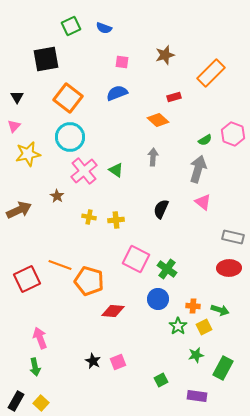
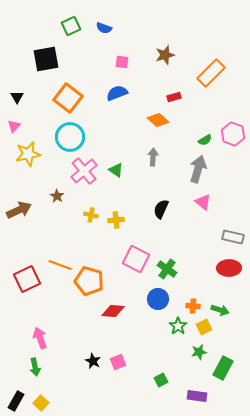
yellow cross at (89, 217): moved 2 px right, 2 px up
green star at (196, 355): moved 3 px right, 3 px up
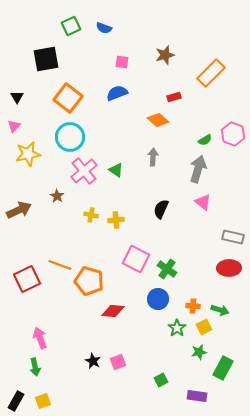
green star at (178, 326): moved 1 px left, 2 px down
yellow square at (41, 403): moved 2 px right, 2 px up; rotated 28 degrees clockwise
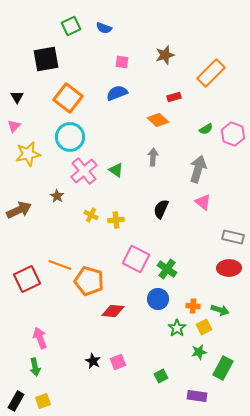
green semicircle at (205, 140): moved 1 px right, 11 px up
yellow cross at (91, 215): rotated 16 degrees clockwise
green square at (161, 380): moved 4 px up
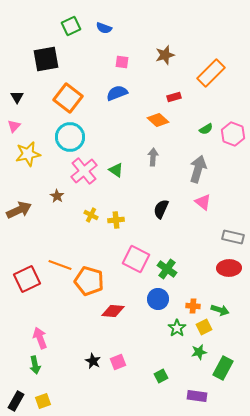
green arrow at (35, 367): moved 2 px up
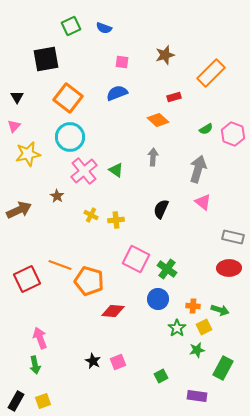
green star at (199, 352): moved 2 px left, 2 px up
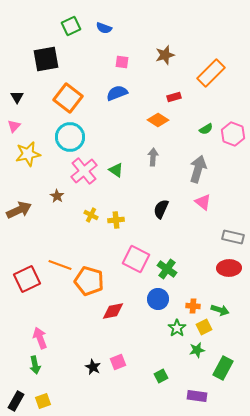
orange diamond at (158, 120): rotated 10 degrees counterclockwise
red diamond at (113, 311): rotated 15 degrees counterclockwise
black star at (93, 361): moved 6 px down
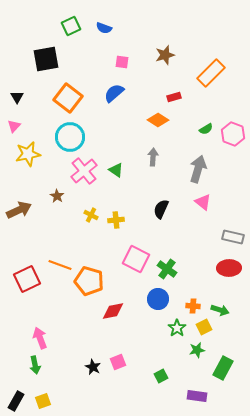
blue semicircle at (117, 93): moved 3 px left; rotated 20 degrees counterclockwise
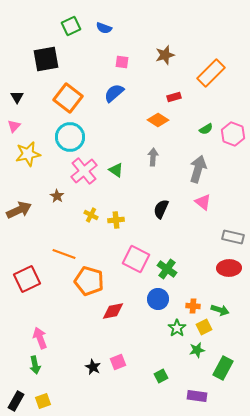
orange line at (60, 265): moved 4 px right, 11 px up
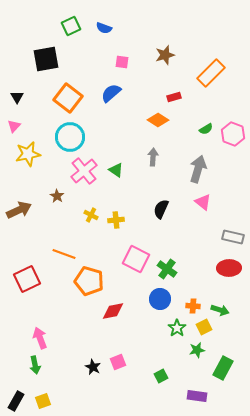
blue semicircle at (114, 93): moved 3 px left
blue circle at (158, 299): moved 2 px right
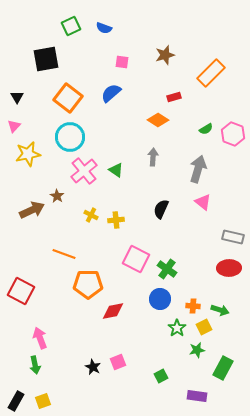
brown arrow at (19, 210): moved 13 px right
red square at (27, 279): moved 6 px left, 12 px down; rotated 36 degrees counterclockwise
orange pentagon at (89, 281): moved 1 px left, 3 px down; rotated 16 degrees counterclockwise
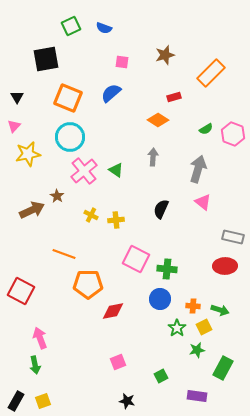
orange square at (68, 98): rotated 16 degrees counterclockwise
red ellipse at (229, 268): moved 4 px left, 2 px up
green cross at (167, 269): rotated 30 degrees counterclockwise
black star at (93, 367): moved 34 px right, 34 px down; rotated 14 degrees counterclockwise
